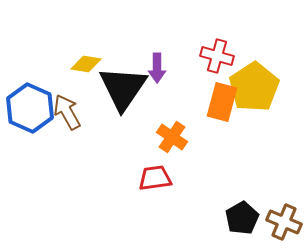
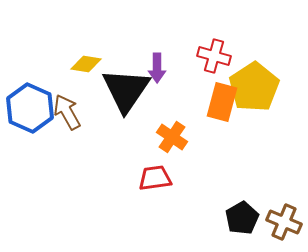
red cross: moved 3 px left
black triangle: moved 3 px right, 2 px down
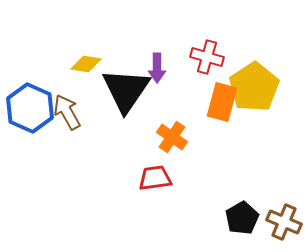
red cross: moved 7 px left, 1 px down
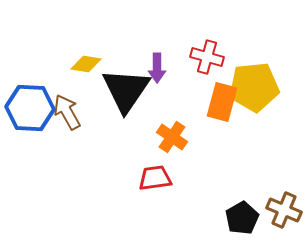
yellow pentagon: rotated 27 degrees clockwise
blue hexagon: rotated 21 degrees counterclockwise
brown cross: moved 12 px up
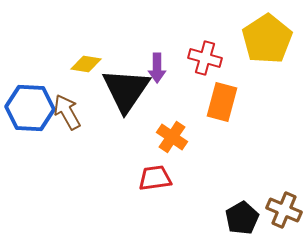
red cross: moved 2 px left, 1 px down
yellow pentagon: moved 13 px right, 48 px up; rotated 27 degrees counterclockwise
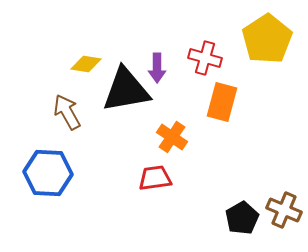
black triangle: rotated 46 degrees clockwise
blue hexagon: moved 18 px right, 65 px down
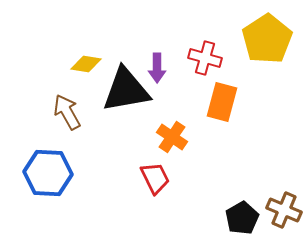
red trapezoid: rotated 72 degrees clockwise
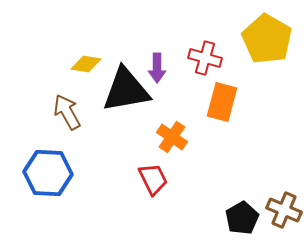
yellow pentagon: rotated 9 degrees counterclockwise
red trapezoid: moved 2 px left, 1 px down
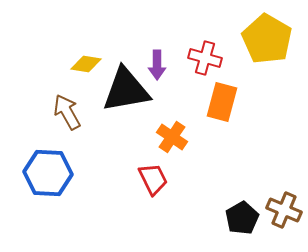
purple arrow: moved 3 px up
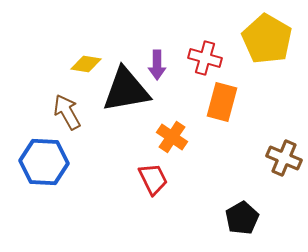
blue hexagon: moved 4 px left, 11 px up
brown cross: moved 52 px up
